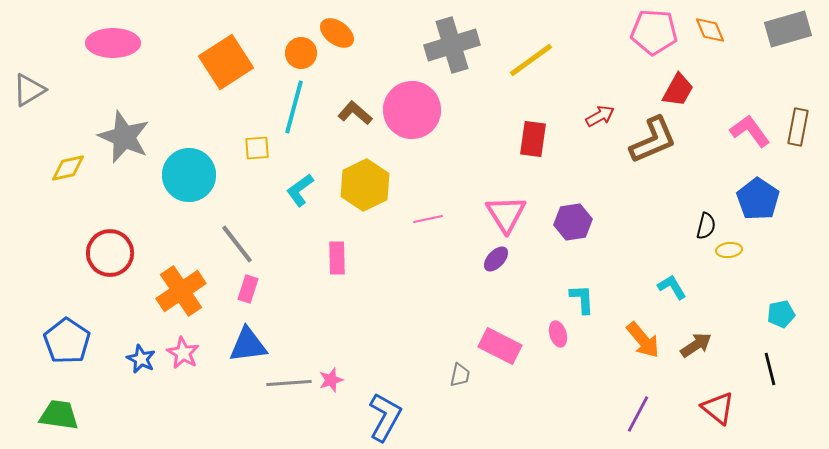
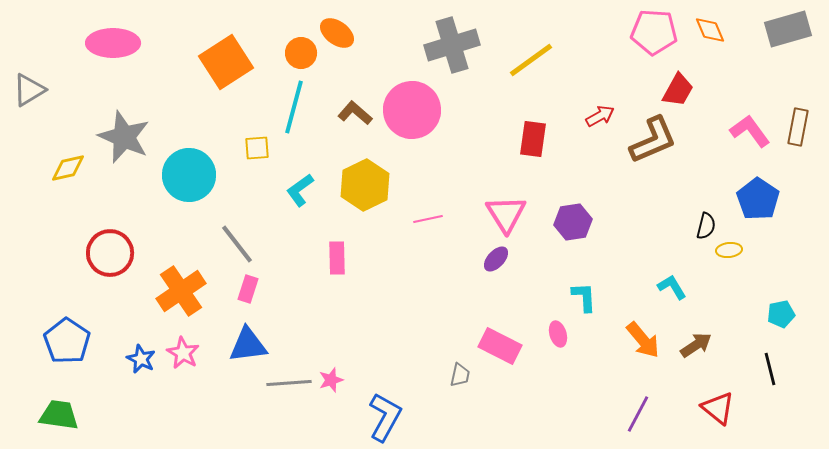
cyan L-shape at (582, 299): moved 2 px right, 2 px up
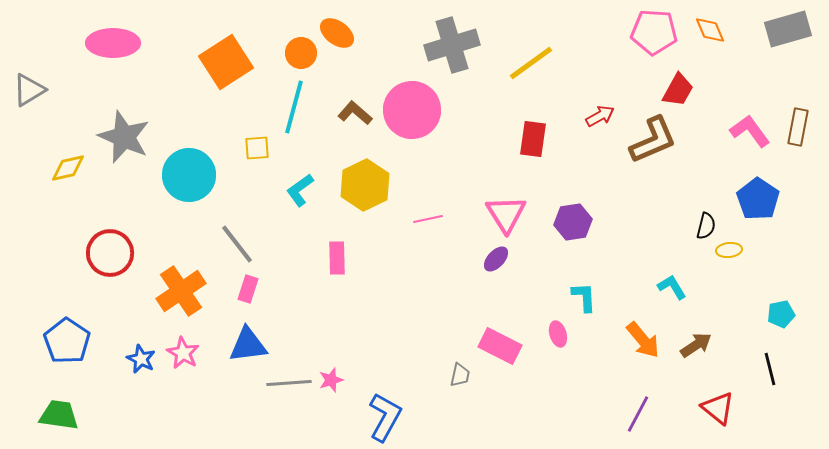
yellow line at (531, 60): moved 3 px down
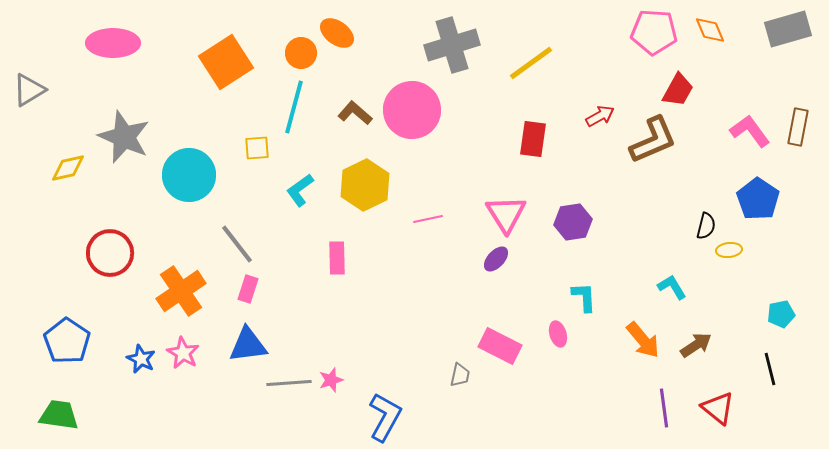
purple line at (638, 414): moved 26 px right, 6 px up; rotated 36 degrees counterclockwise
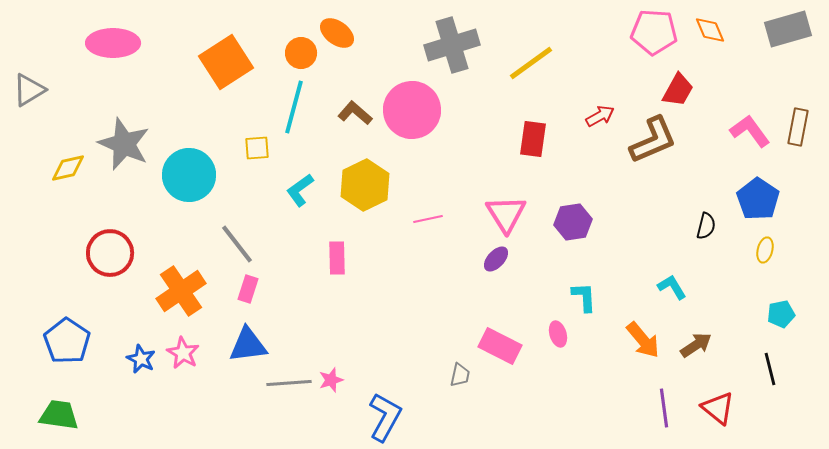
gray star at (124, 137): moved 7 px down
yellow ellipse at (729, 250): moved 36 px right; rotated 70 degrees counterclockwise
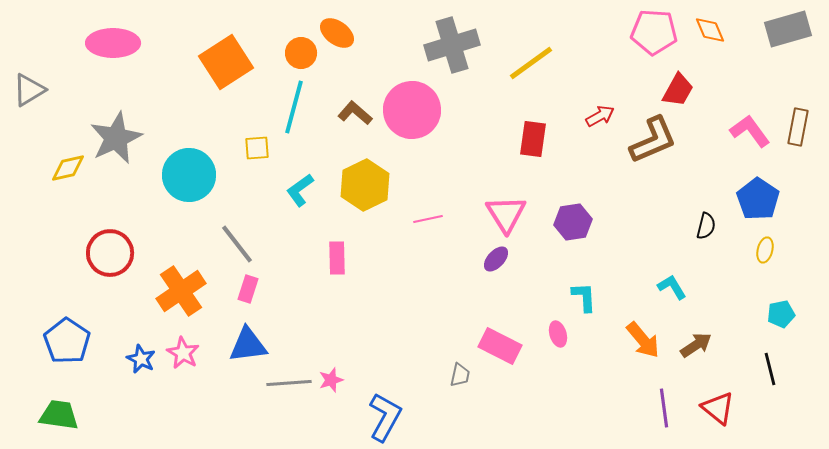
gray star at (124, 144): moved 8 px left, 6 px up; rotated 24 degrees clockwise
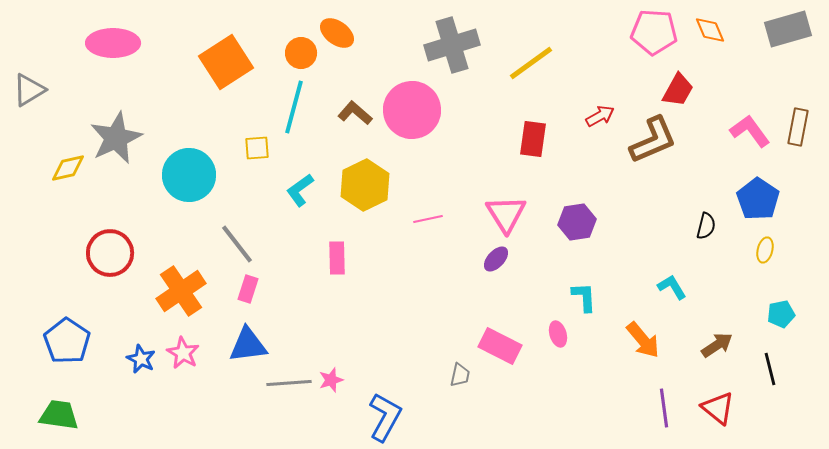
purple hexagon at (573, 222): moved 4 px right
brown arrow at (696, 345): moved 21 px right
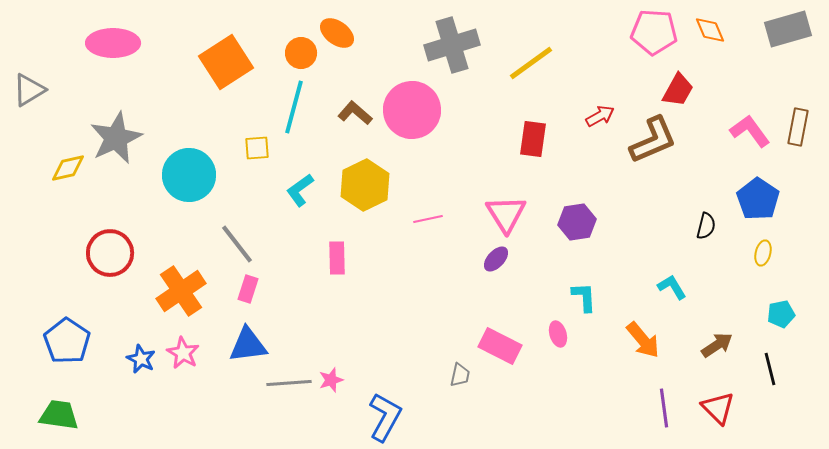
yellow ellipse at (765, 250): moved 2 px left, 3 px down
red triangle at (718, 408): rotated 6 degrees clockwise
